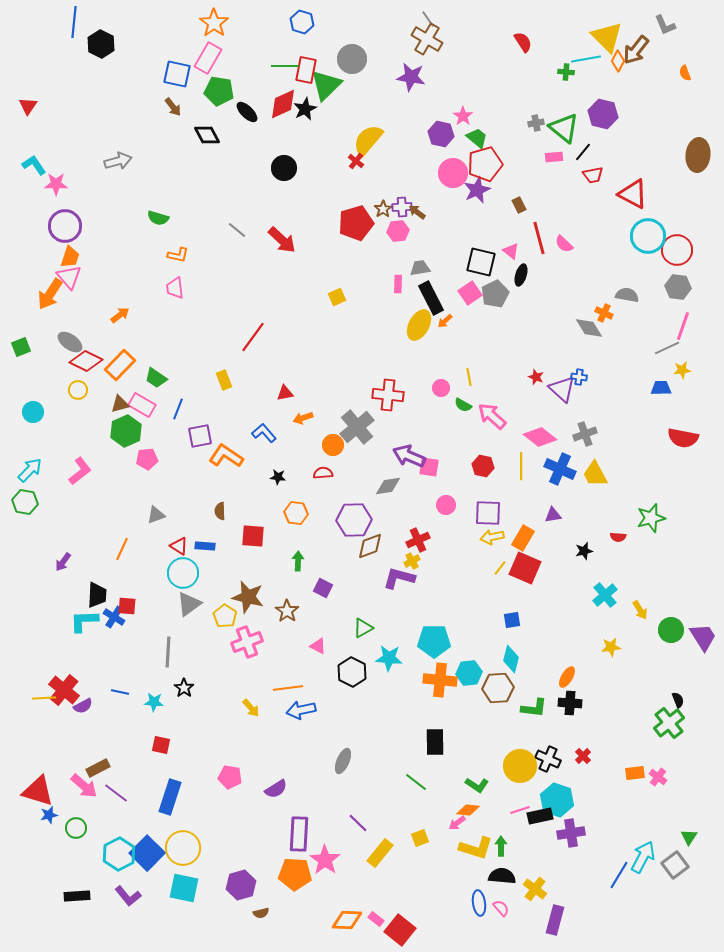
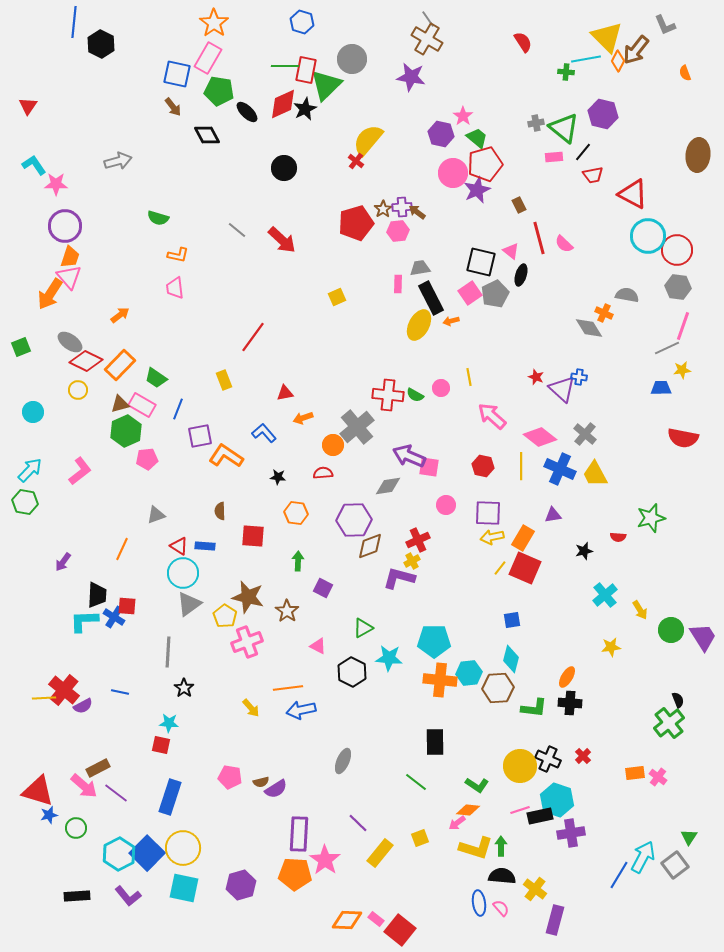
orange arrow at (445, 321): moved 6 px right; rotated 28 degrees clockwise
green semicircle at (463, 405): moved 48 px left, 10 px up
gray cross at (585, 434): rotated 30 degrees counterclockwise
cyan star at (154, 702): moved 15 px right, 21 px down
brown semicircle at (261, 913): moved 131 px up
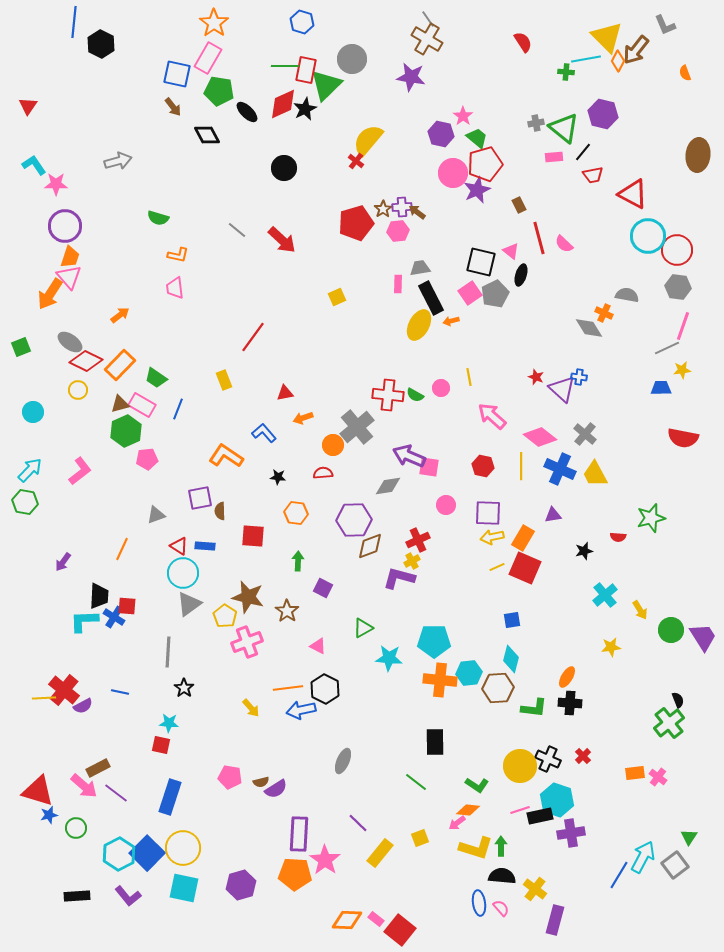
purple square at (200, 436): moved 62 px down
yellow line at (500, 568): moved 3 px left, 1 px up; rotated 28 degrees clockwise
black trapezoid at (97, 595): moved 2 px right, 1 px down
black hexagon at (352, 672): moved 27 px left, 17 px down
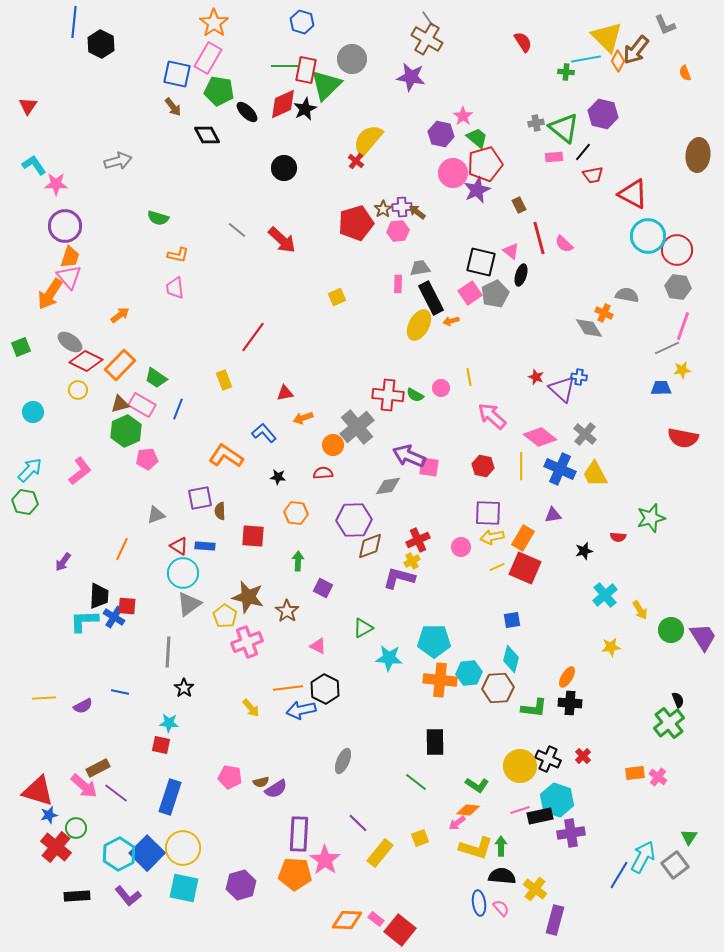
pink circle at (446, 505): moved 15 px right, 42 px down
red cross at (64, 690): moved 8 px left, 157 px down
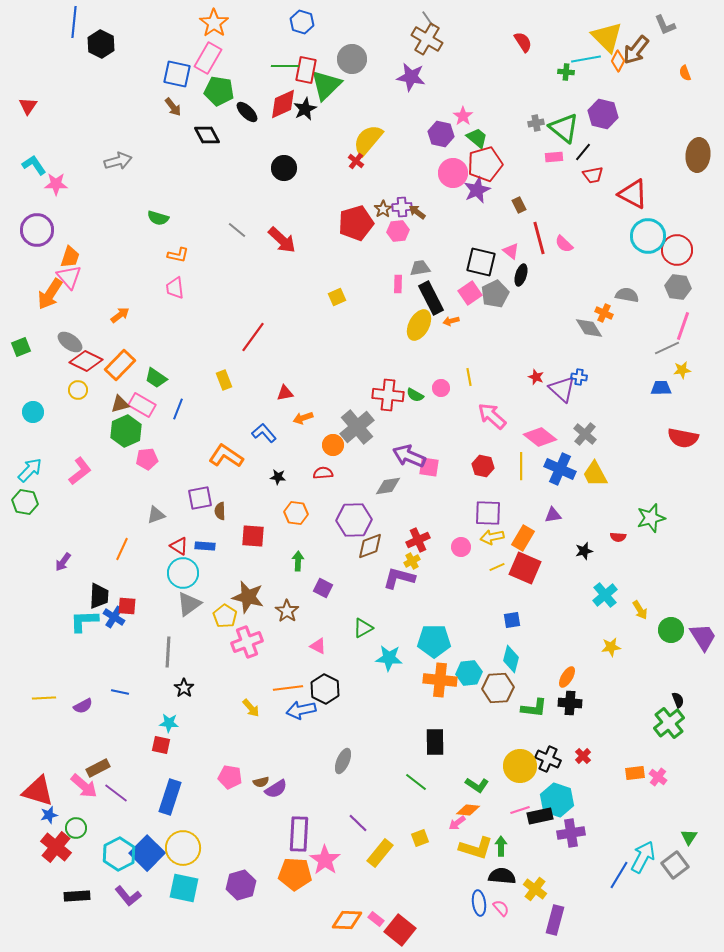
purple circle at (65, 226): moved 28 px left, 4 px down
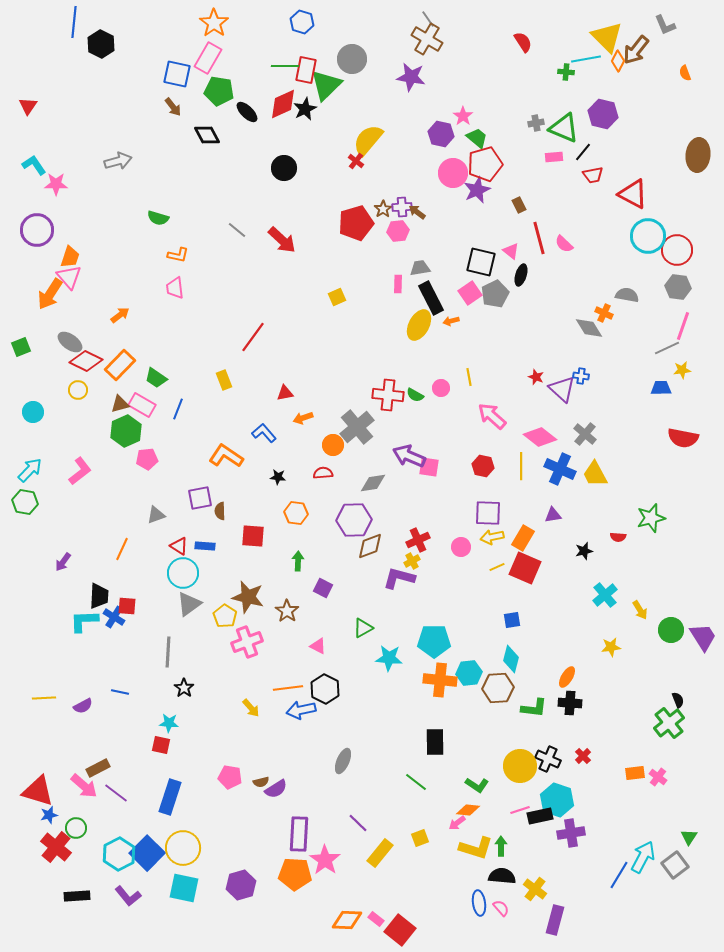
green triangle at (564, 128): rotated 16 degrees counterclockwise
blue cross at (579, 377): moved 2 px right, 1 px up
gray diamond at (388, 486): moved 15 px left, 3 px up
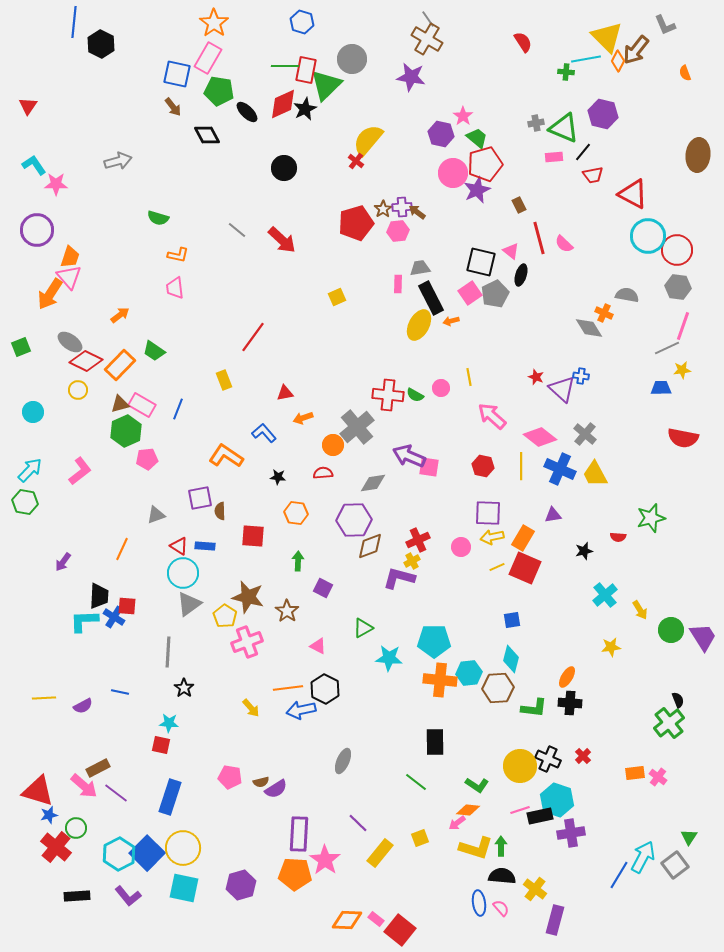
green trapezoid at (156, 378): moved 2 px left, 27 px up
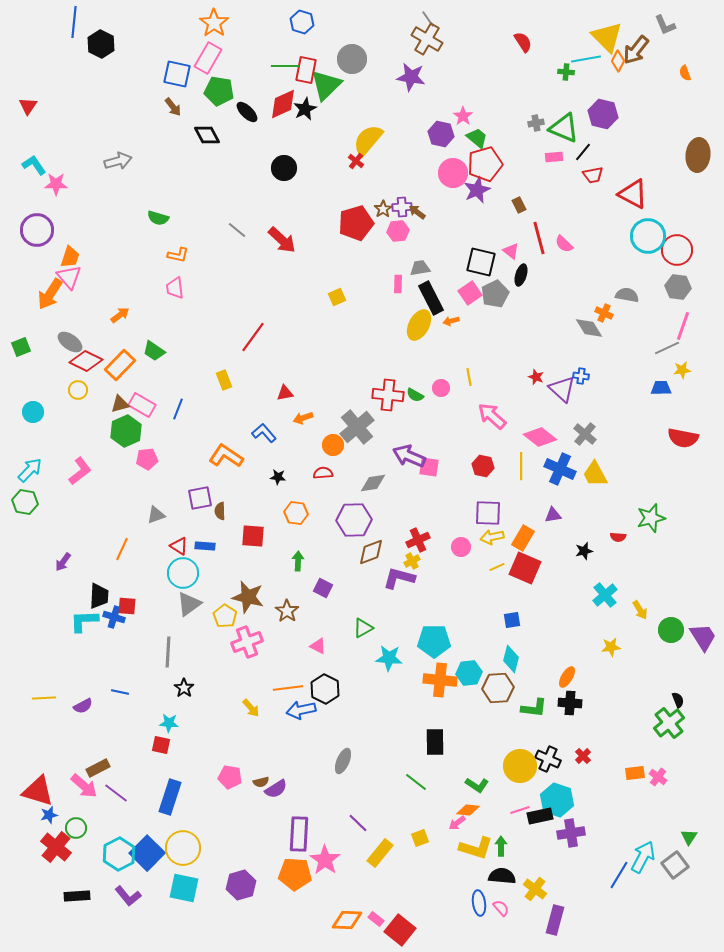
brown diamond at (370, 546): moved 1 px right, 6 px down
blue cross at (114, 617): rotated 15 degrees counterclockwise
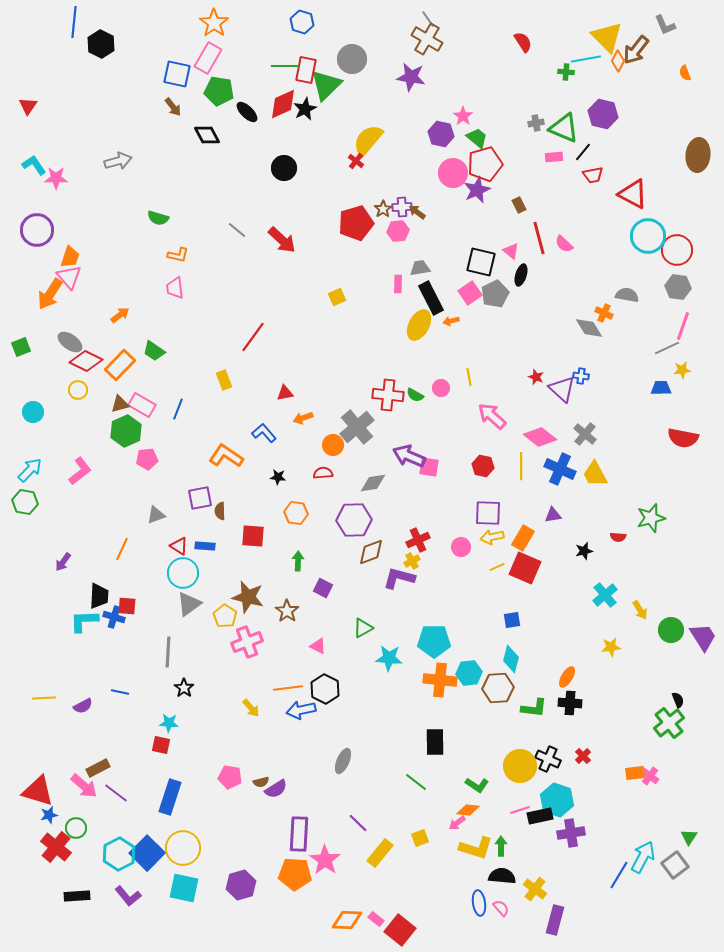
pink star at (56, 184): moved 6 px up
pink cross at (658, 777): moved 8 px left, 1 px up
